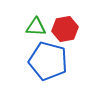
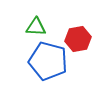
red hexagon: moved 13 px right, 10 px down
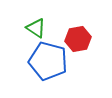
green triangle: moved 1 px down; rotated 30 degrees clockwise
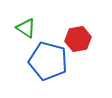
green triangle: moved 10 px left
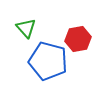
green triangle: rotated 15 degrees clockwise
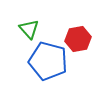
green triangle: moved 3 px right, 1 px down
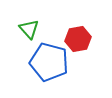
blue pentagon: moved 1 px right, 1 px down
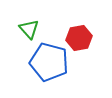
red hexagon: moved 1 px right, 1 px up
